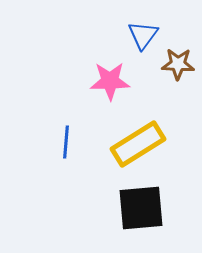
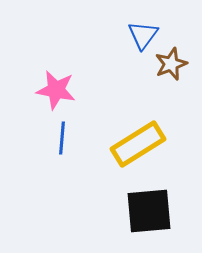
brown star: moved 7 px left; rotated 24 degrees counterclockwise
pink star: moved 54 px left, 9 px down; rotated 12 degrees clockwise
blue line: moved 4 px left, 4 px up
black square: moved 8 px right, 3 px down
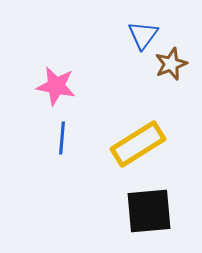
pink star: moved 4 px up
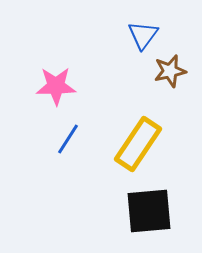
brown star: moved 1 px left, 7 px down; rotated 8 degrees clockwise
pink star: rotated 12 degrees counterclockwise
blue line: moved 6 px right, 1 px down; rotated 28 degrees clockwise
yellow rectangle: rotated 24 degrees counterclockwise
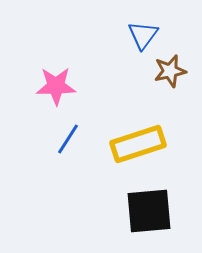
yellow rectangle: rotated 38 degrees clockwise
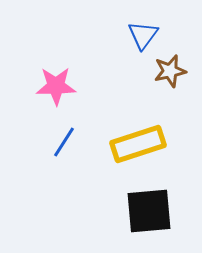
blue line: moved 4 px left, 3 px down
